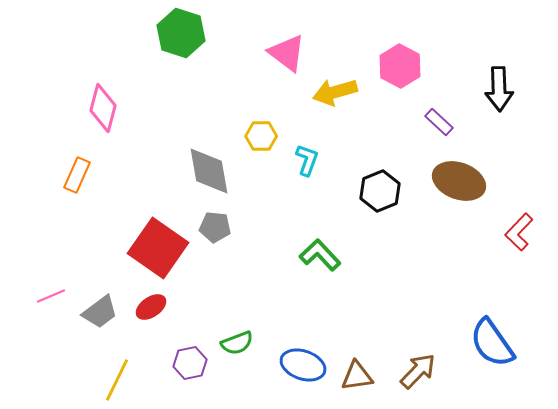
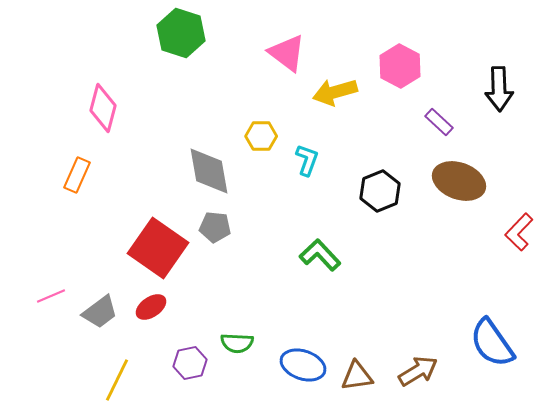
green semicircle: rotated 24 degrees clockwise
brown arrow: rotated 15 degrees clockwise
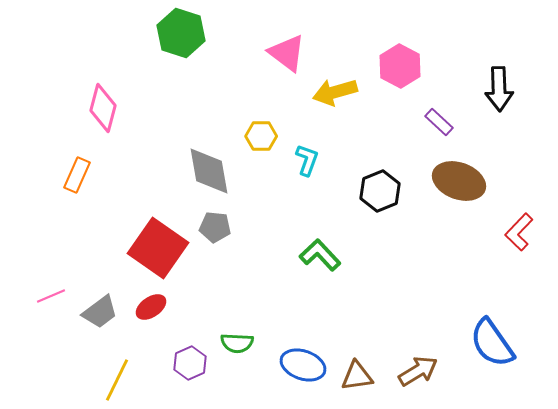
purple hexagon: rotated 12 degrees counterclockwise
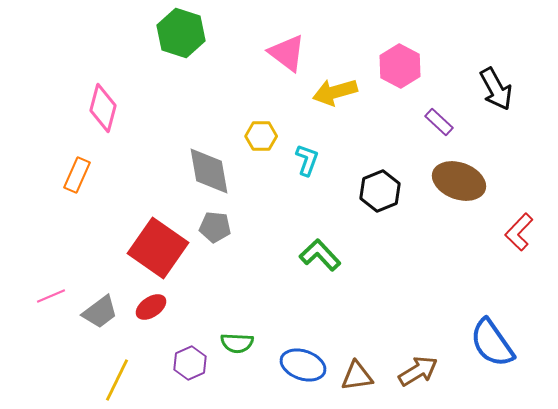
black arrow: moved 3 px left; rotated 27 degrees counterclockwise
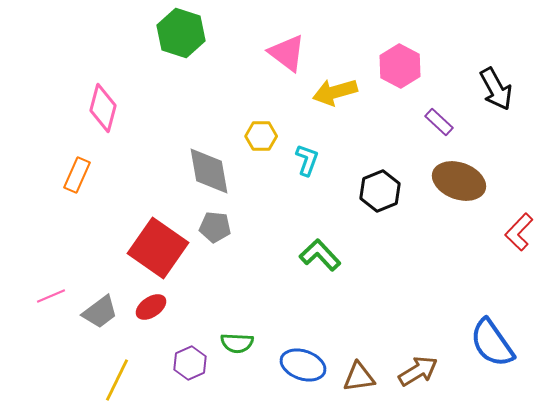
brown triangle: moved 2 px right, 1 px down
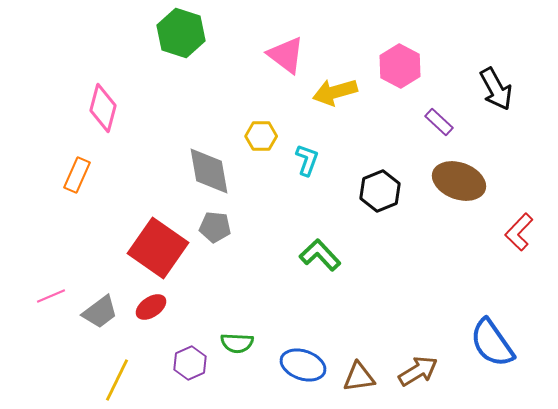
pink triangle: moved 1 px left, 2 px down
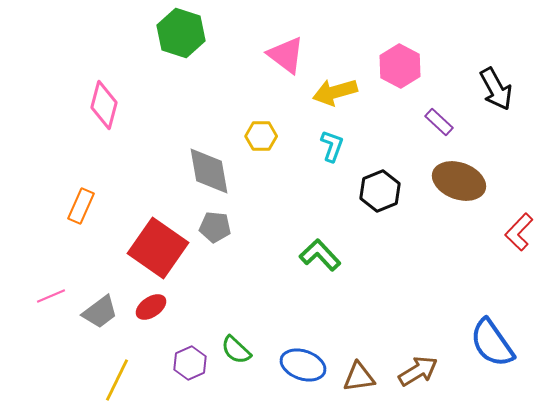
pink diamond: moved 1 px right, 3 px up
cyan L-shape: moved 25 px right, 14 px up
orange rectangle: moved 4 px right, 31 px down
green semicircle: moved 1 px left, 7 px down; rotated 40 degrees clockwise
